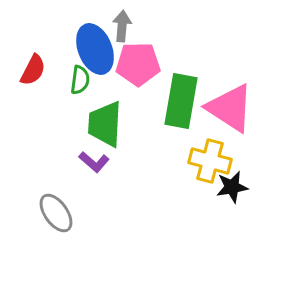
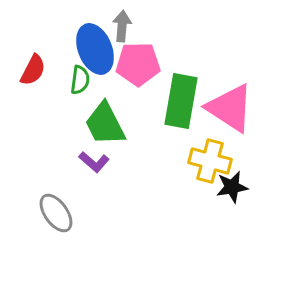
green trapezoid: rotated 30 degrees counterclockwise
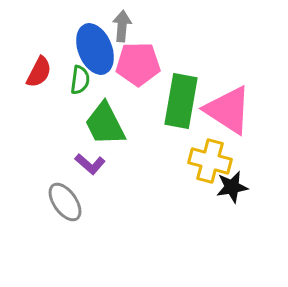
red semicircle: moved 6 px right, 2 px down
pink triangle: moved 2 px left, 2 px down
purple L-shape: moved 4 px left, 2 px down
gray ellipse: moved 9 px right, 11 px up
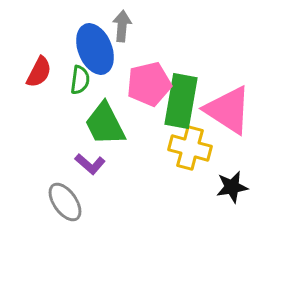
pink pentagon: moved 11 px right, 20 px down; rotated 12 degrees counterclockwise
yellow cross: moved 20 px left, 13 px up
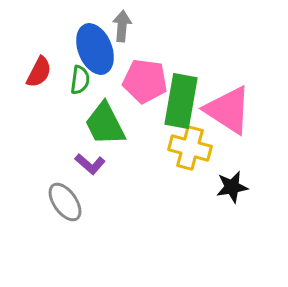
pink pentagon: moved 4 px left, 3 px up; rotated 21 degrees clockwise
